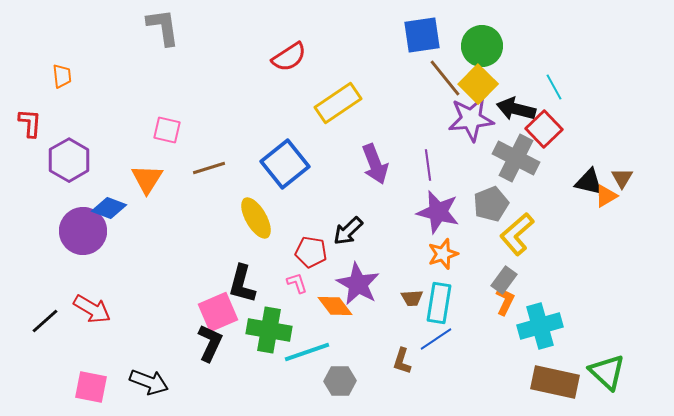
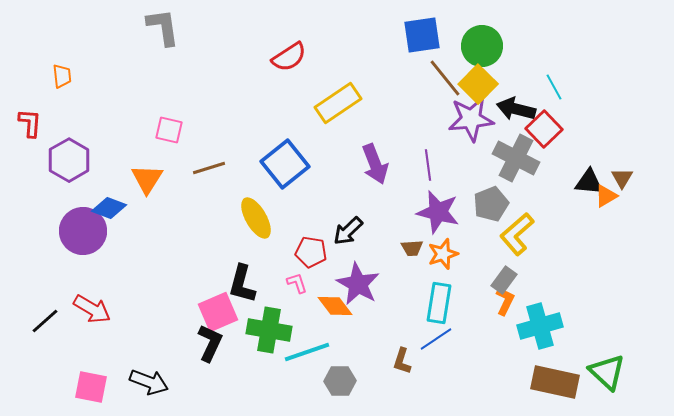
pink square at (167, 130): moved 2 px right
black triangle at (589, 182): rotated 8 degrees counterclockwise
brown trapezoid at (412, 298): moved 50 px up
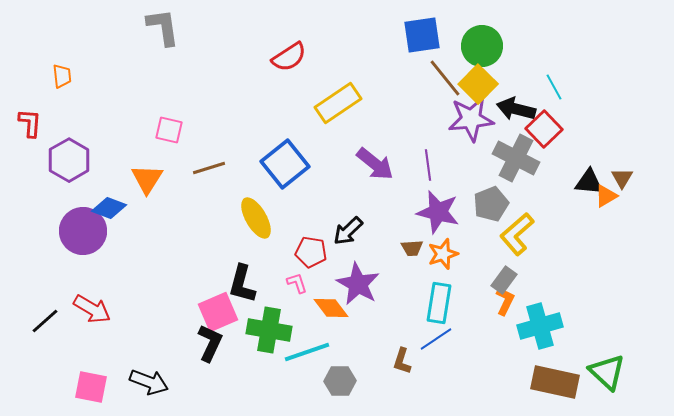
purple arrow at (375, 164): rotated 30 degrees counterclockwise
orange diamond at (335, 306): moved 4 px left, 2 px down
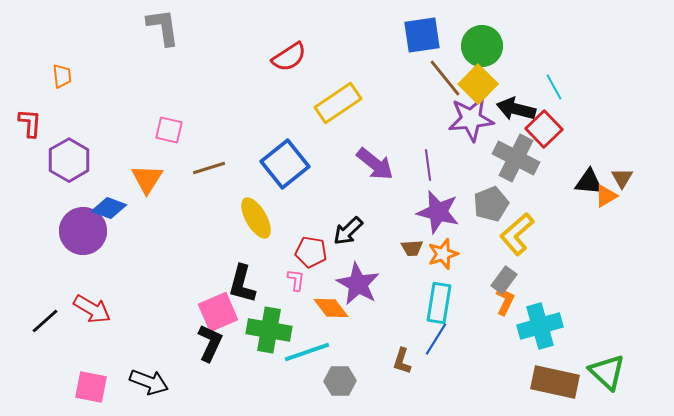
pink L-shape at (297, 283): moved 1 px left, 3 px up; rotated 25 degrees clockwise
blue line at (436, 339): rotated 24 degrees counterclockwise
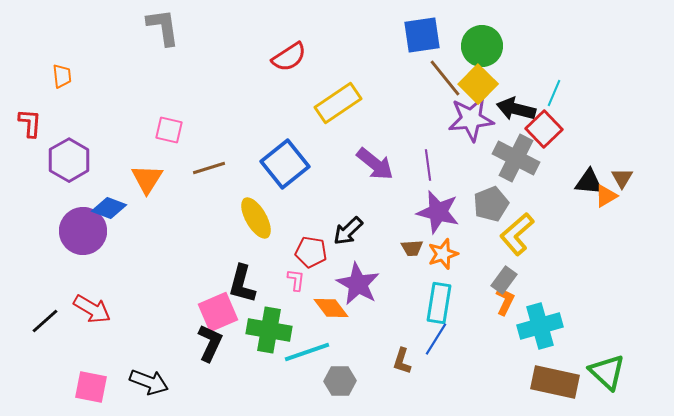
cyan line at (554, 87): moved 6 px down; rotated 52 degrees clockwise
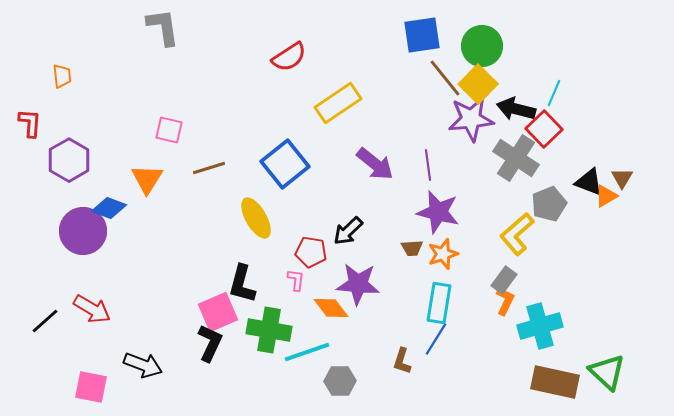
gray cross at (516, 158): rotated 6 degrees clockwise
black triangle at (589, 182): rotated 16 degrees clockwise
gray pentagon at (491, 204): moved 58 px right
purple star at (358, 284): rotated 24 degrees counterclockwise
black arrow at (149, 382): moved 6 px left, 17 px up
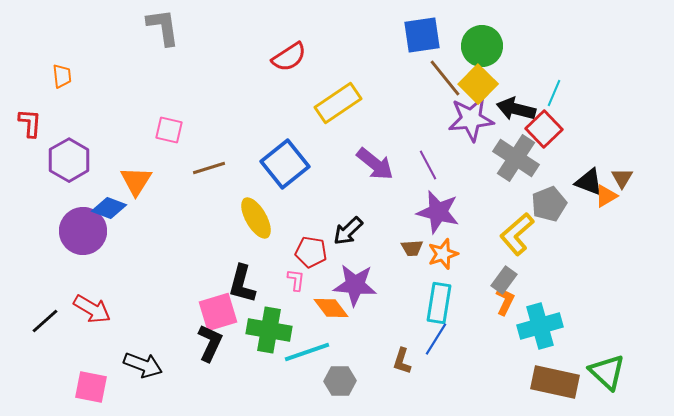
purple line at (428, 165): rotated 20 degrees counterclockwise
orange triangle at (147, 179): moved 11 px left, 2 px down
purple star at (358, 284): moved 3 px left, 1 px down
pink square at (218, 312): rotated 6 degrees clockwise
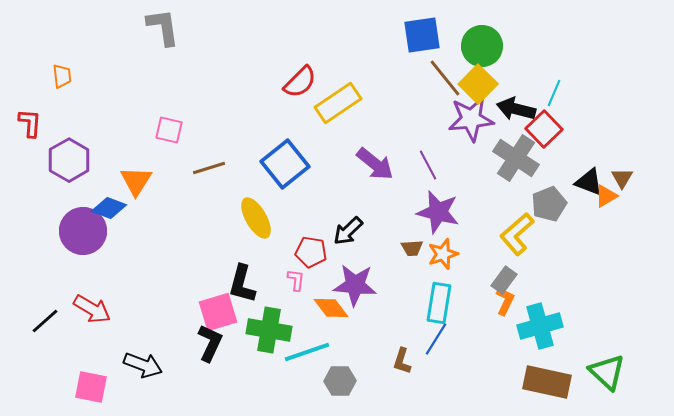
red semicircle at (289, 57): moved 11 px right, 25 px down; rotated 12 degrees counterclockwise
brown rectangle at (555, 382): moved 8 px left
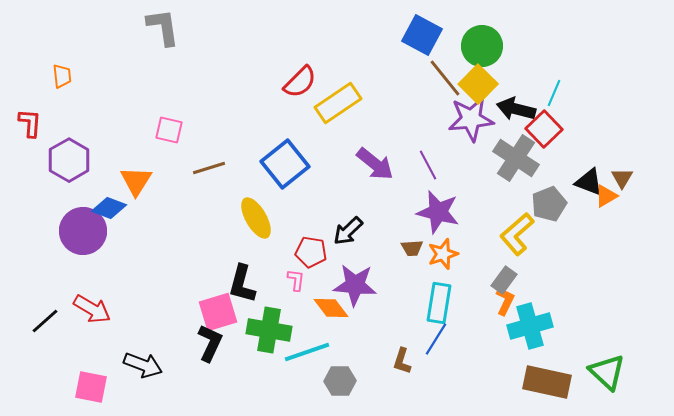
blue square at (422, 35): rotated 36 degrees clockwise
cyan cross at (540, 326): moved 10 px left
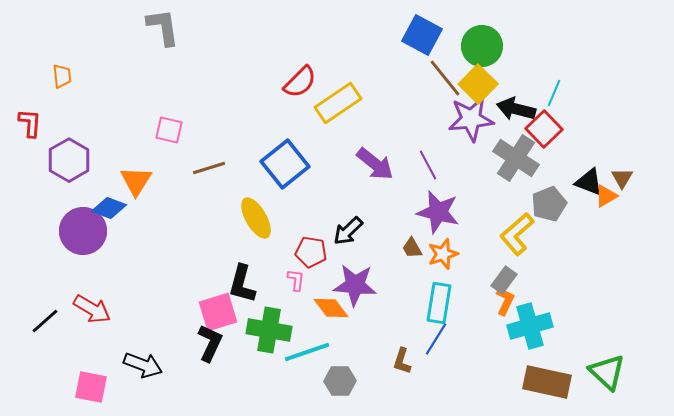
brown trapezoid at (412, 248): rotated 65 degrees clockwise
